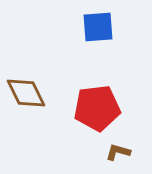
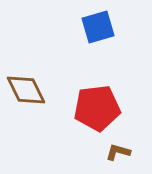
blue square: rotated 12 degrees counterclockwise
brown diamond: moved 3 px up
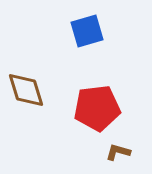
blue square: moved 11 px left, 4 px down
brown diamond: rotated 9 degrees clockwise
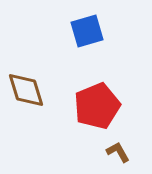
red pentagon: moved 2 px up; rotated 15 degrees counterclockwise
brown L-shape: rotated 45 degrees clockwise
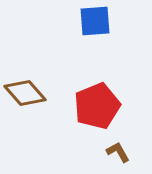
blue square: moved 8 px right, 10 px up; rotated 12 degrees clockwise
brown diamond: moved 1 px left, 3 px down; rotated 24 degrees counterclockwise
